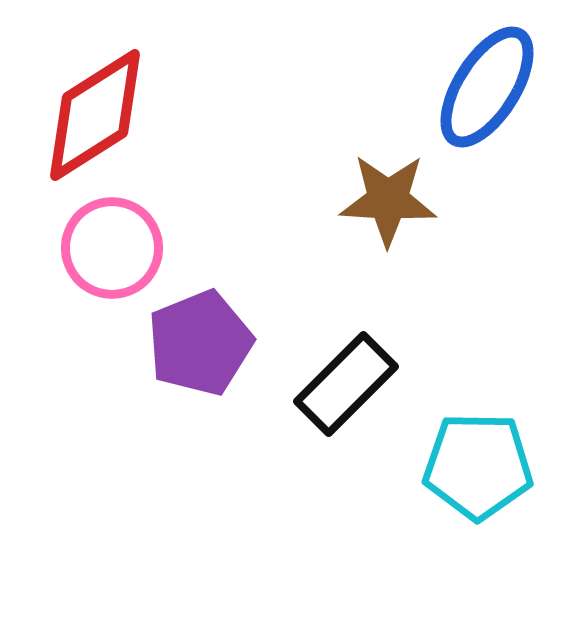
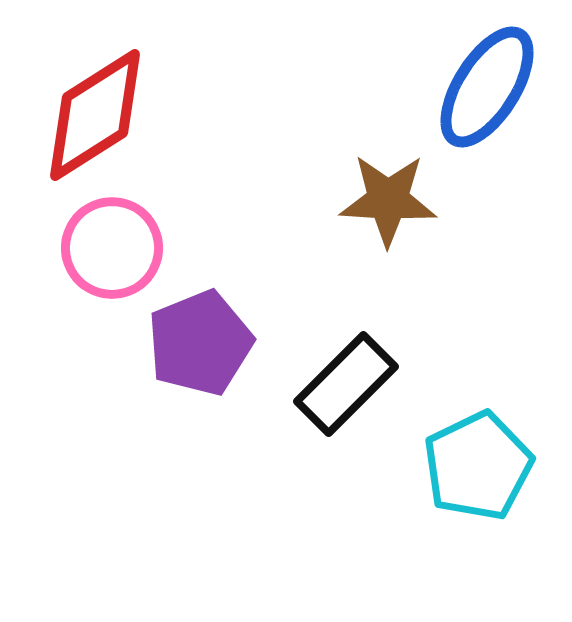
cyan pentagon: rotated 27 degrees counterclockwise
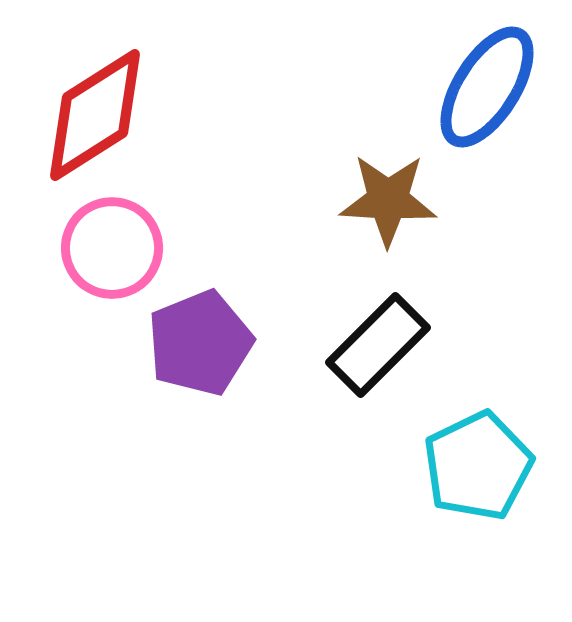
black rectangle: moved 32 px right, 39 px up
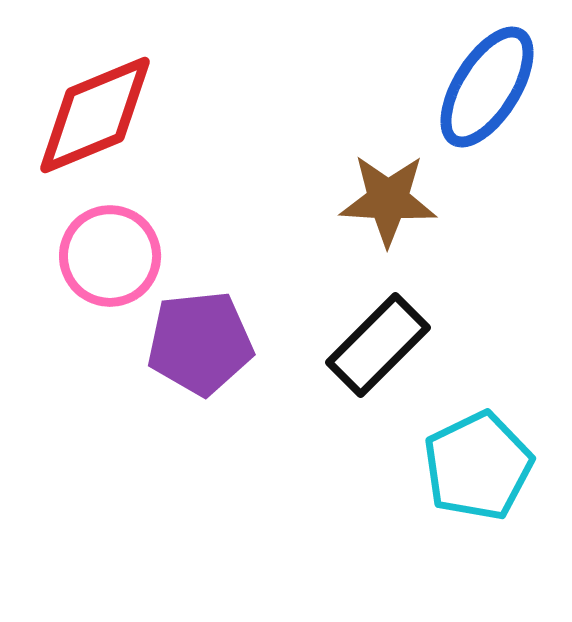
red diamond: rotated 10 degrees clockwise
pink circle: moved 2 px left, 8 px down
purple pentagon: rotated 16 degrees clockwise
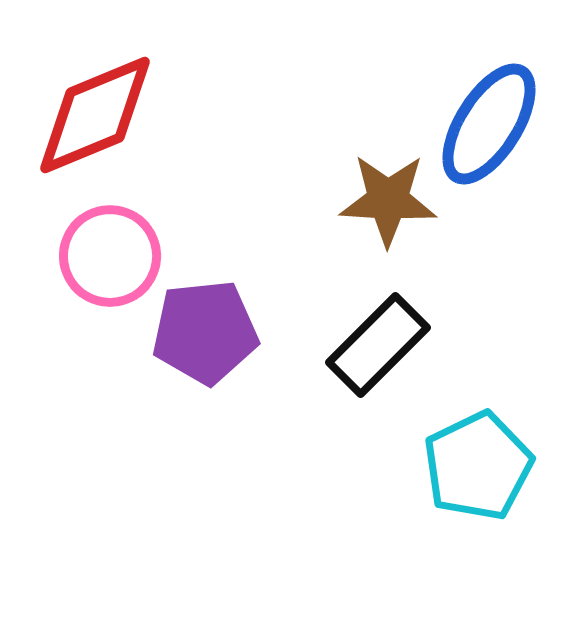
blue ellipse: moved 2 px right, 37 px down
purple pentagon: moved 5 px right, 11 px up
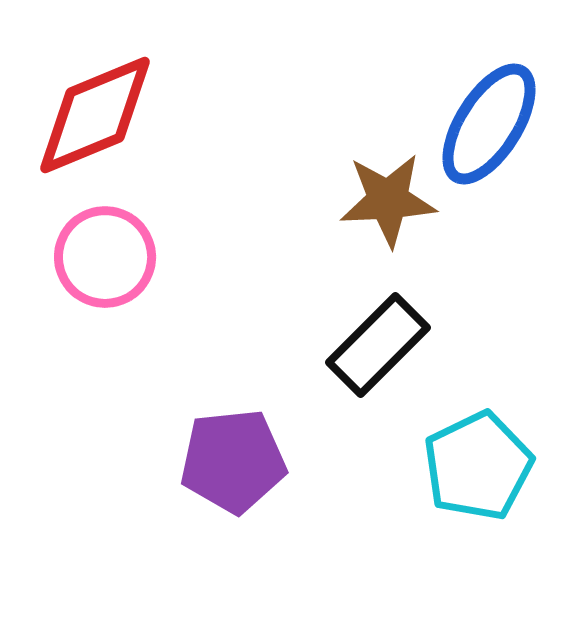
brown star: rotated 6 degrees counterclockwise
pink circle: moved 5 px left, 1 px down
purple pentagon: moved 28 px right, 129 px down
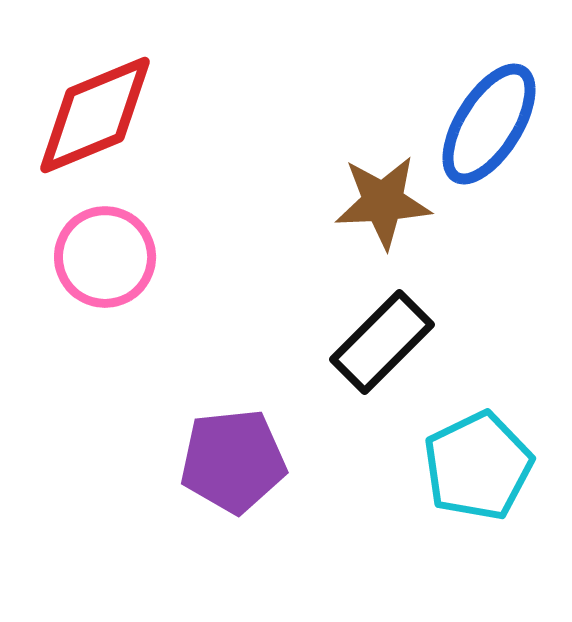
brown star: moved 5 px left, 2 px down
black rectangle: moved 4 px right, 3 px up
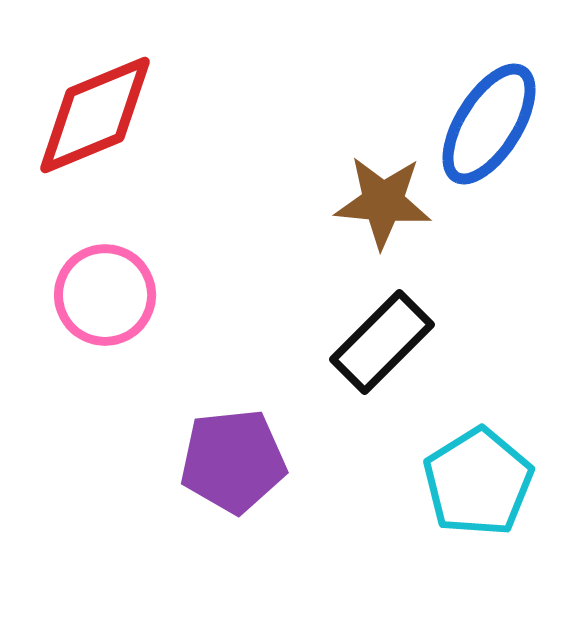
brown star: rotated 8 degrees clockwise
pink circle: moved 38 px down
cyan pentagon: moved 16 px down; rotated 6 degrees counterclockwise
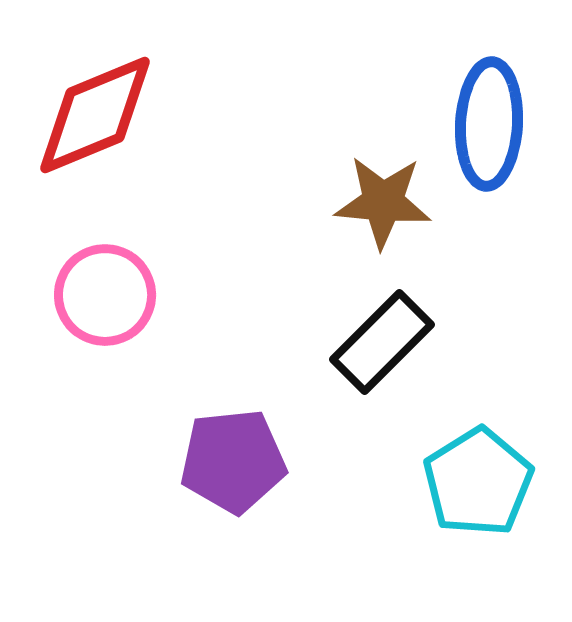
blue ellipse: rotated 29 degrees counterclockwise
